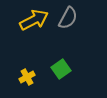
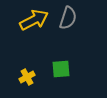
gray semicircle: rotated 10 degrees counterclockwise
green square: rotated 30 degrees clockwise
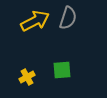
yellow arrow: moved 1 px right, 1 px down
green square: moved 1 px right, 1 px down
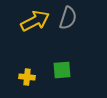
yellow cross: rotated 35 degrees clockwise
